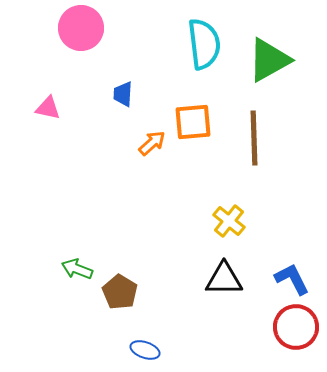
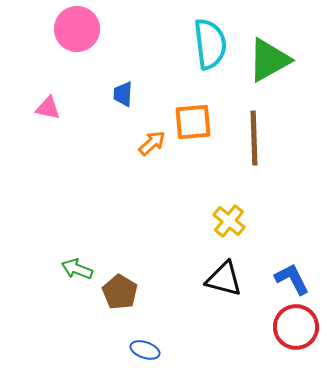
pink circle: moved 4 px left, 1 px down
cyan semicircle: moved 6 px right
black triangle: rotated 15 degrees clockwise
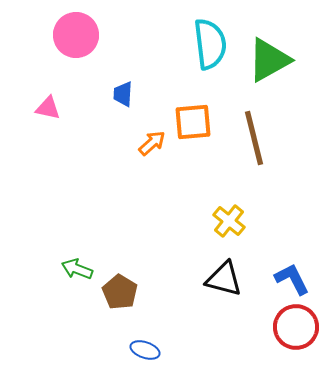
pink circle: moved 1 px left, 6 px down
brown line: rotated 12 degrees counterclockwise
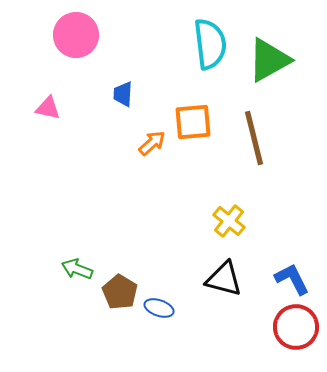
blue ellipse: moved 14 px right, 42 px up
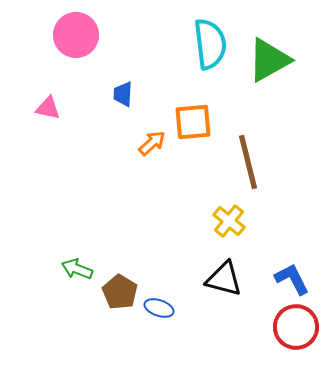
brown line: moved 6 px left, 24 px down
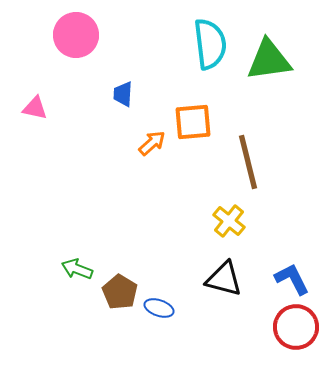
green triangle: rotated 21 degrees clockwise
pink triangle: moved 13 px left
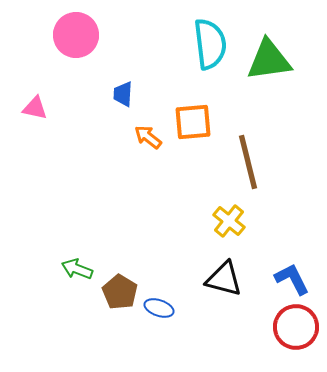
orange arrow: moved 4 px left, 6 px up; rotated 100 degrees counterclockwise
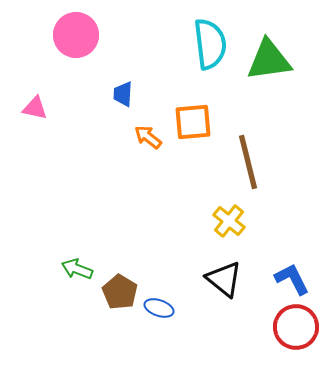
black triangle: rotated 24 degrees clockwise
